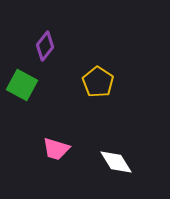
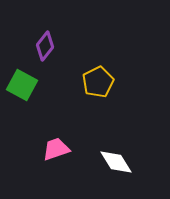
yellow pentagon: rotated 12 degrees clockwise
pink trapezoid: rotated 144 degrees clockwise
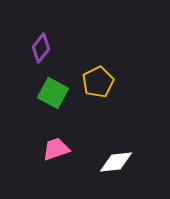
purple diamond: moved 4 px left, 2 px down
green square: moved 31 px right, 8 px down
white diamond: rotated 64 degrees counterclockwise
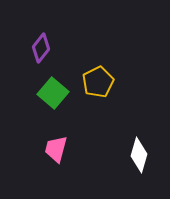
green square: rotated 12 degrees clockwise
pink trapezoid: rotated 56 degrees counterclockwise
white diamond: moved 23 px right, 7 px up; rotated 68 degrees counterclockwise
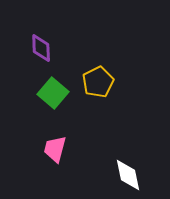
purple diamond: rotated 40 degrees counterclockwise
pink trapezoid: moved 1 px left
white diamond: moved 11 px left, 20 px down; rotated 28 degrees counterclockwise
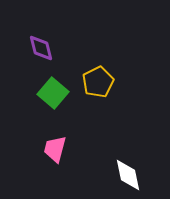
purple diamond: rotated 12 degrees counterclockwise
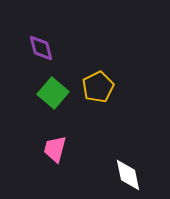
yellow pentagon: moved 5 px down
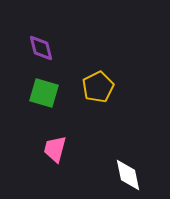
green square: moved 9 px left; rotated 24 degrees counterclockwise
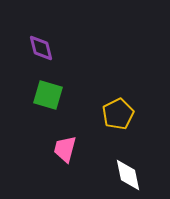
yellow pentagon: moved 20 px right, 27 px down
green square: moved 4 px right, 2 px down
pink trapezoid: moved 10 px right
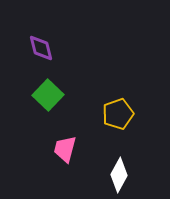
green square: rotated 28 degrees clockwise
yellow pentagon: rotated 8 degrees clockwise
white diamond: moved 9 px left; rotated 40 degrees clockwise
